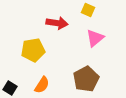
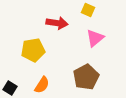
brown pentagon: moved 2 px up
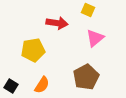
black square: moved 1 px right, 2 px up
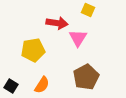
pink triangle: moved 17 px left; rotated 18 degrees counterclockwise
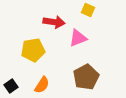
red arrow: moved 3 px left, 1 px up
pink triangle: rotated 36 degrees clockwise
black square: rotated 24 degrees clockwise
